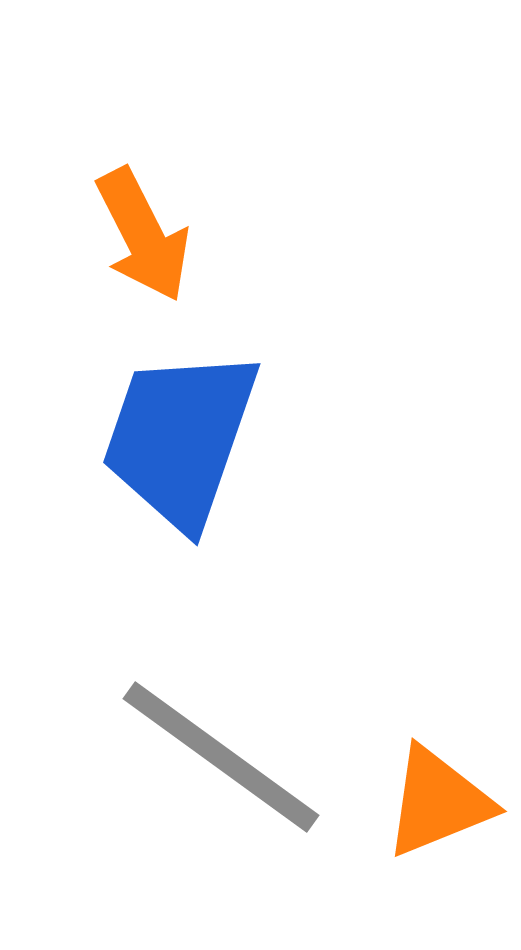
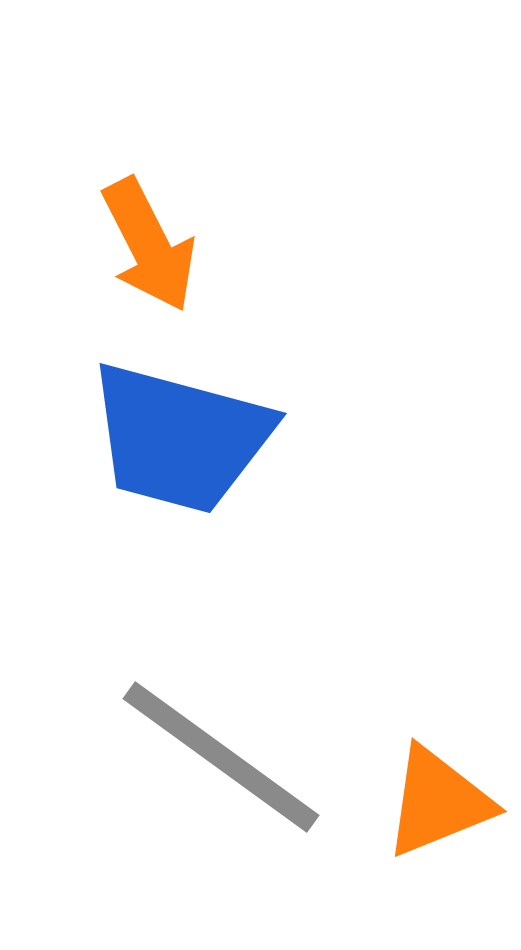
orange arrow: moved 6 px right, 10 px down
blue trapezoid: rotated 94 degrees counterclockwise
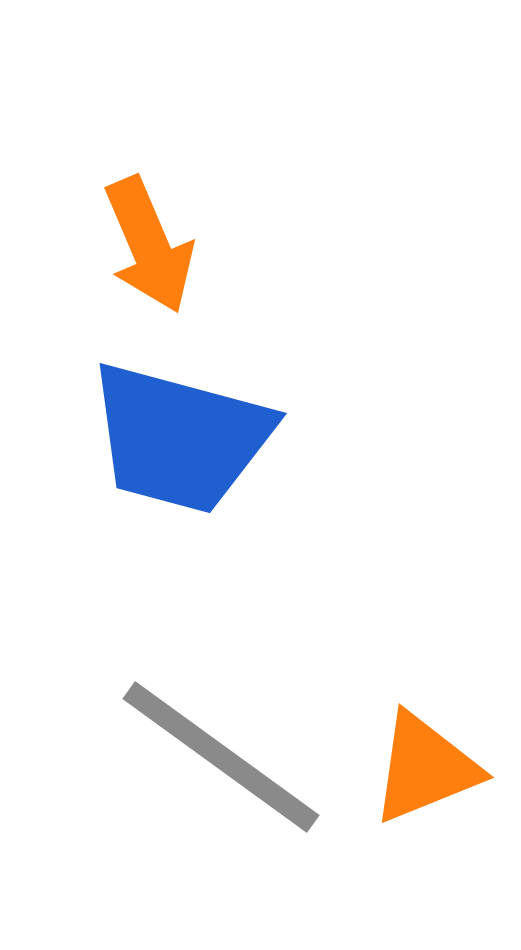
orange arrow: rotated 4 degrees clockwise
orange triangle: moved 13 px left, 34 px up
